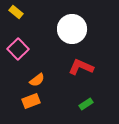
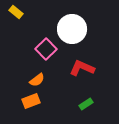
pink square: moved 28 px right
red L-shape: moved 1 px right, 1 px down
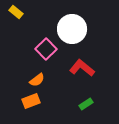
red L-shape: rotated 15 degrees clockwise
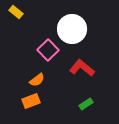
pink square: moved 2 px right, 1 px down
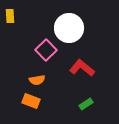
yellow rectangle: moved 6 px left, 4 px down; rotated 48 degrees clockwise
white circle: moved 3 px left, 1 px up
pink square: moved 2 px left
orange semicircle: rotated 28 degrees clockwise
orange rectangle: rotated 42 degrees clockwise
